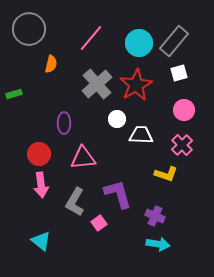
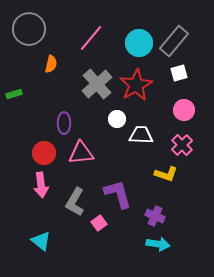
red circle: moved 5 px right, 1 px up
pink triangle: moved 2 px left, 5 px up
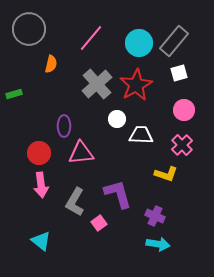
purple ellipse: moved 3 px down
red circle: moved 5 px left
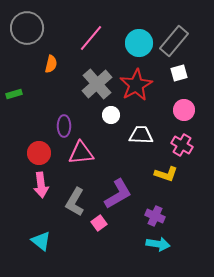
gray circle: moved 2 px left, 1 px up
white circle: moved 6 px left, 4 px up
pink cross: rotated 15 degrees counterclockwise
purple L-shape: rotated 76 degrees clockwise
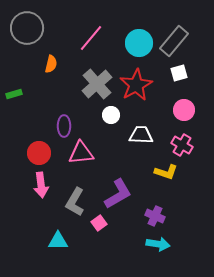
yellow L-shape: moved 2 px up
cyan triangle: moved 17 px right; rotated 40 degrees counterclockwise
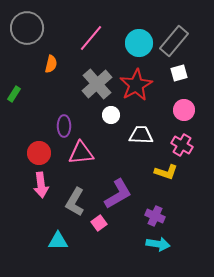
green rectangle: rotated 42 degrees counterclockwise
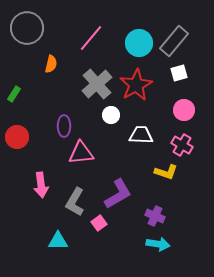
red circle: moved 22 px left, 16 px up
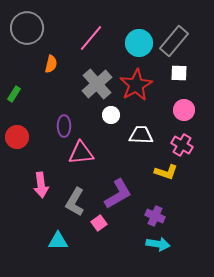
white square: rotated 18 degrees clockwise
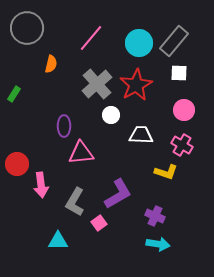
red circle: moved 27 px down
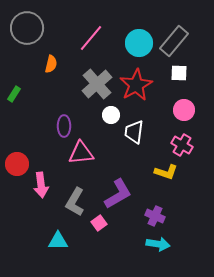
white trapezoid: moved 7 px left, 3 px up; rotated 85 degrees counterclockwise
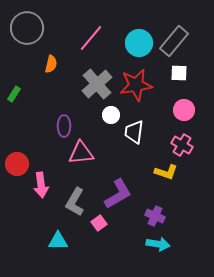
red star: rotated 20 degrees clockwise
